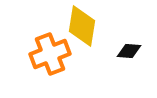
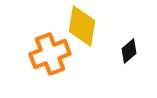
black diamond: rotated 45 degrees counterclockwise
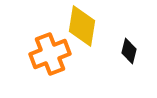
black diamond: rotated 35 degrees counterclockwise
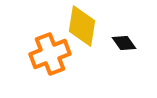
black diamond: moved 5 px left, 8 px up; rotated 50 degrees counterclockwise
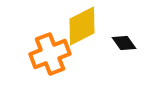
yellow diamond: rotated 54 degrees clockwise
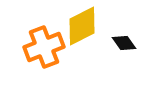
orange cross: moved 6 px left, 7 px up
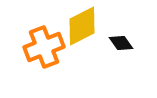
black diamond: moved 3 px left
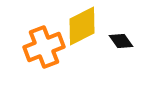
black diamond: moved 2 px up
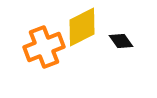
yellow diamond: moved 1 px down
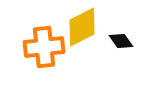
orange cross: rotated 15 degrees clockwise
